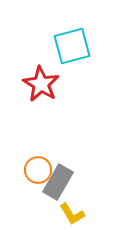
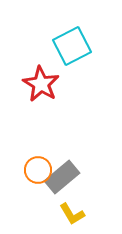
cyan square: rotated 12 degrees counterclockwise
gray rectangle: moved 4 px right, 5 px up; rotated 20 degrees clockwise
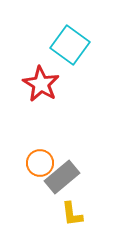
cyan square: moved 2 px left, 1 px up; rotated 27 degrees counterclockwise
orange circle: moved 2 px right, 7 px up
yellow L-shape: rotated 24 degrees clockwise
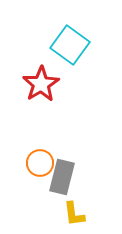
red star: rotated 9 degrees clockwise
gray rectangle: rotated 36 degrees counterclockwise
yellow L-shape: moved 2 px right
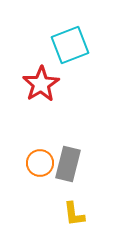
cyan square: rotated 33 degrees clockwise
gray rectangle: moved 6 px right, 13 px up
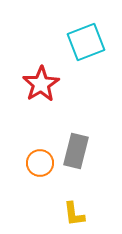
cyan square: moved 16 px right, 3 px up
gray rectangle: moved 8 px right, 13 px up
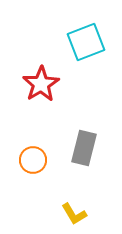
gray rectangle: moved 8 px right, 3 px up
orange circle: moved 7 px left, 3 px up
yellow L-shape: rotated 24 degrees counterclockwise
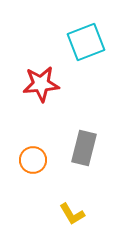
red star: rotated 27 degrees clockwise
yellow L-shape: moved 2 px left
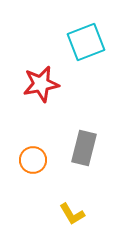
red star: rotated 6 degrees counterclockwise
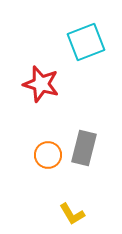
red star: rotated 27 degrees clockwise
orange circle: moved 15 px right, 5 px up
